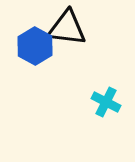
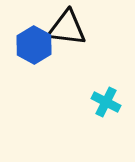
blue hexagon: moved 1 px left, 1 px up
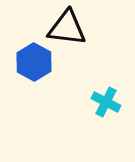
blue hexagon: moved 17 px down
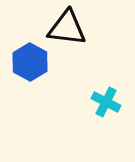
blue hexagon: moved 4 px left
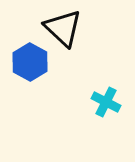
black triangle: moved 4 px left; rotated 36 degrees clockwise
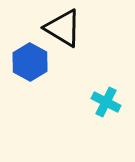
black triangle: rotated 12 degrees counterclockwise
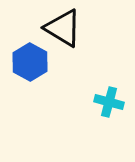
cyan cross: moved 3 px right; rotated 12 degrees counterclockwise
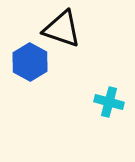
black triangle: moved 1 px left, 1 px down; rotated 12 degrees counterclockwise
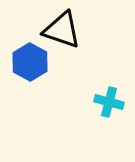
black triangle: moved 1 px down
